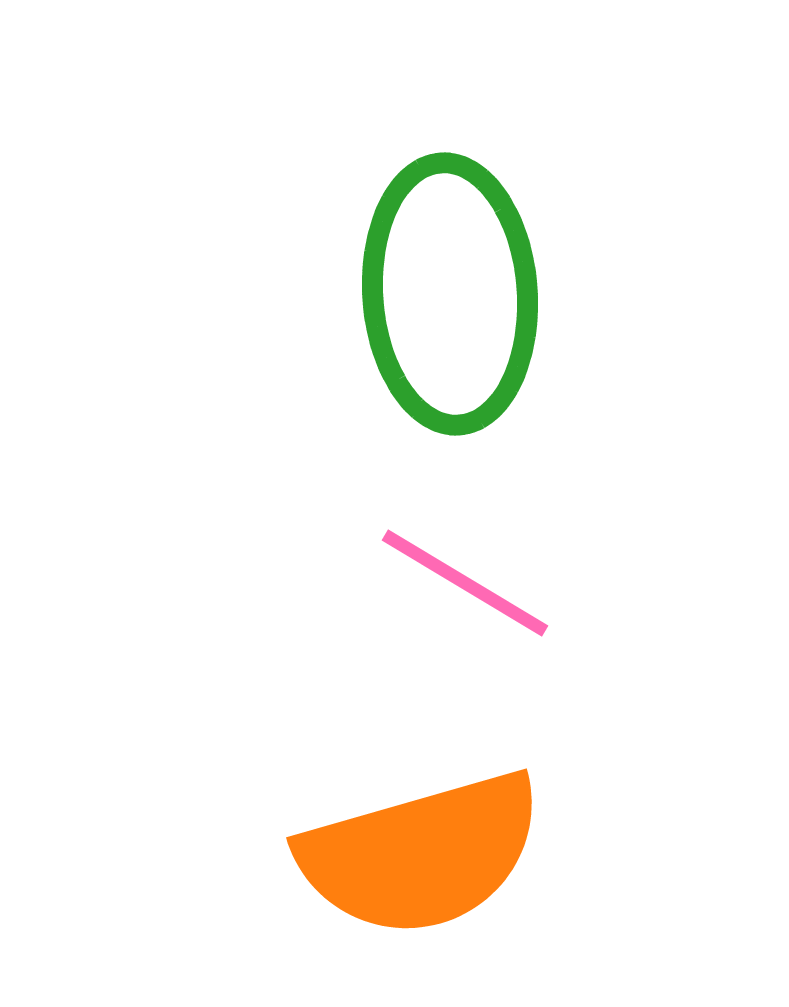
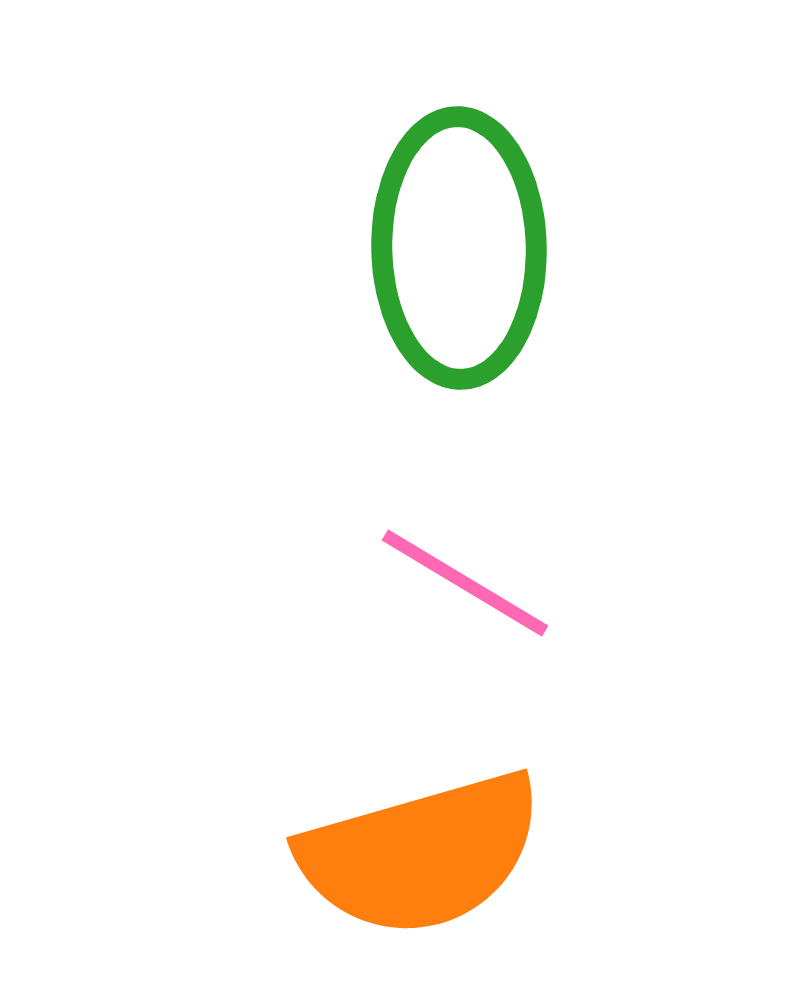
green ellipse: moved 9 px right, 46 px up; rotated 3 degrees clockwise
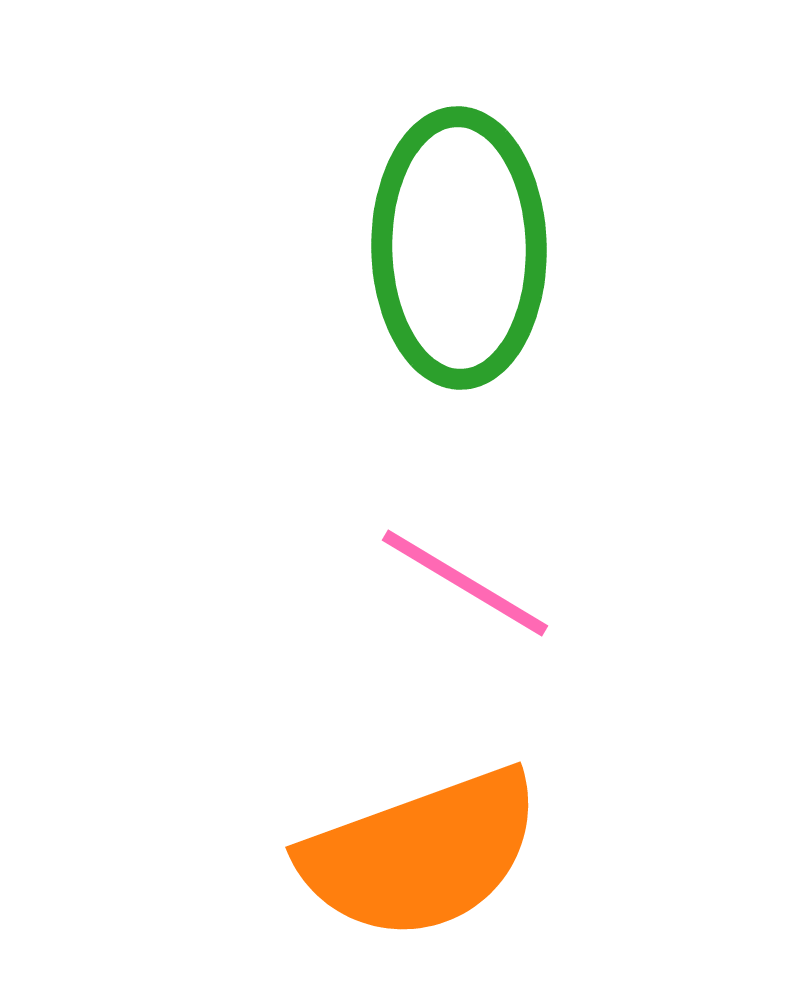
orange semicircle: rotated 4 degrees counterclockwise
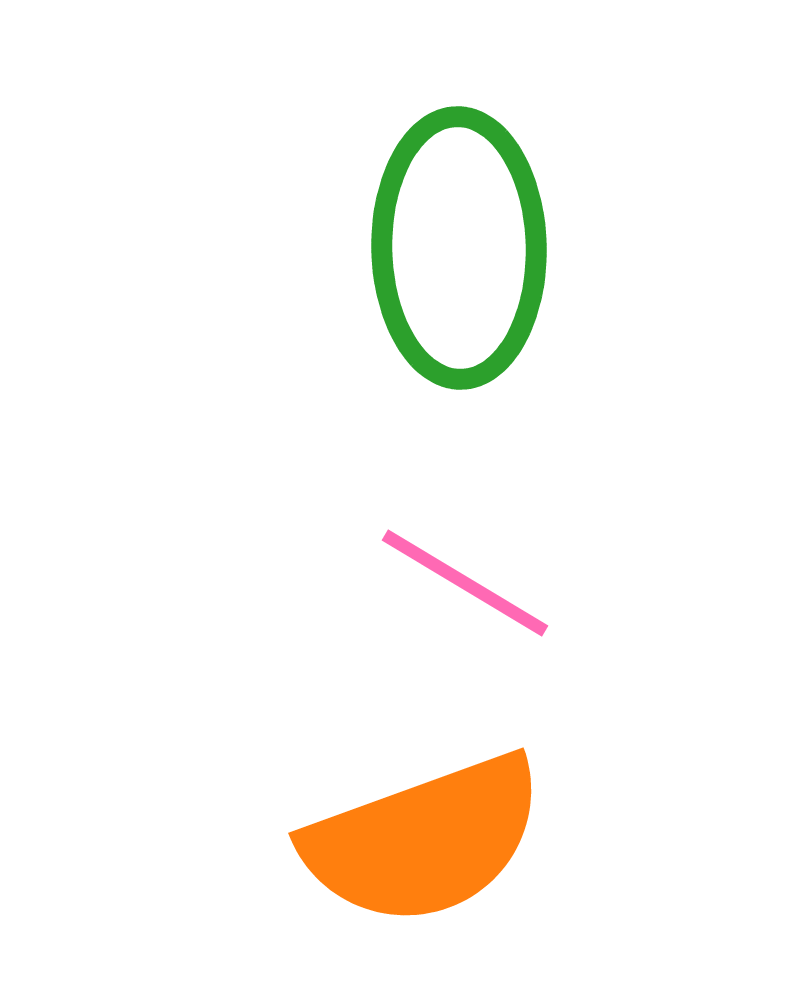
orange semicircle: moved 3 px right, 14 px up
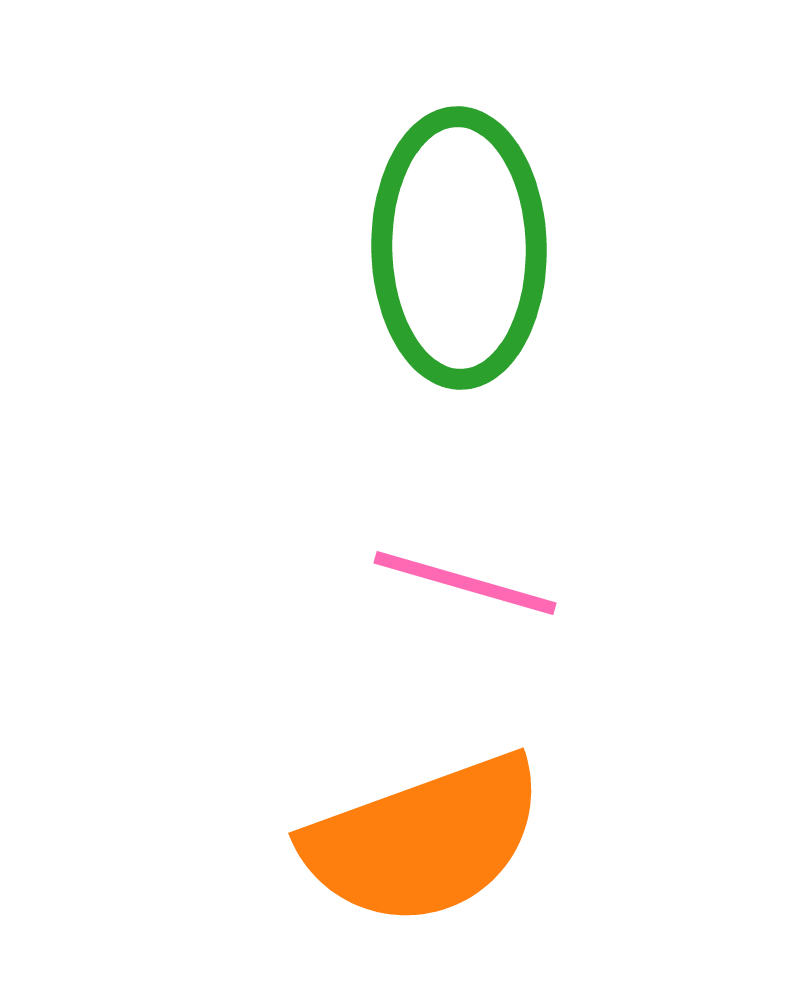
pink line: rotated 15 degrees counterclockwise
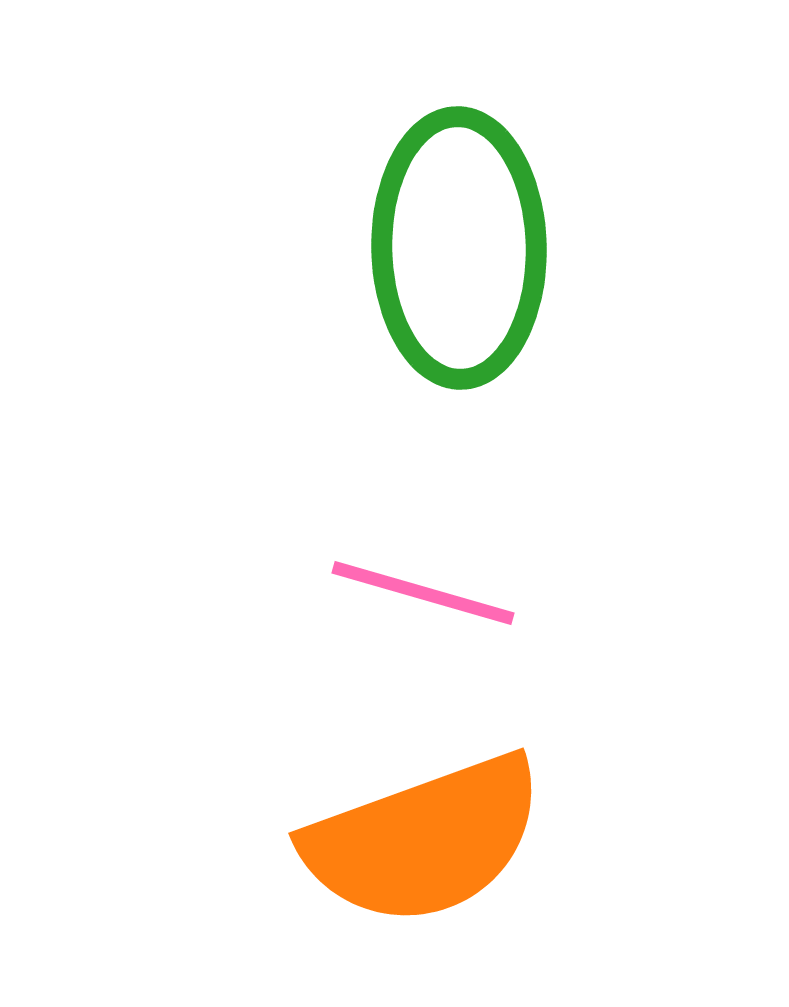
pink line: moved 42 px left, 10 px down
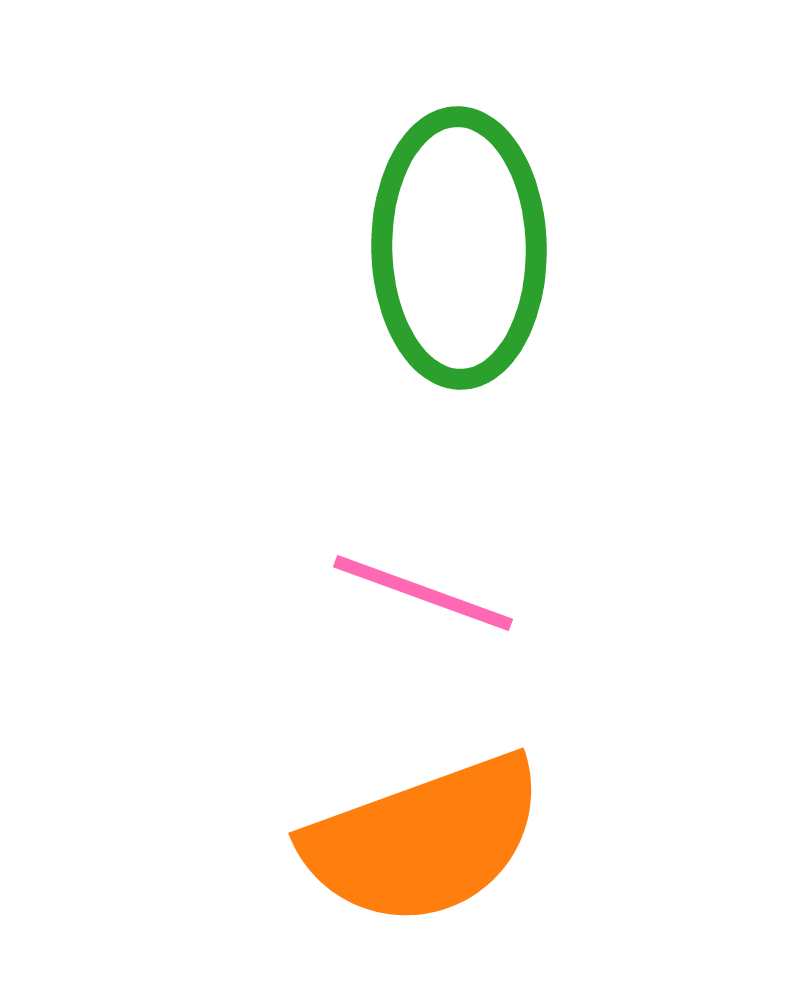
pink line: rotated 4 degrees clockwise
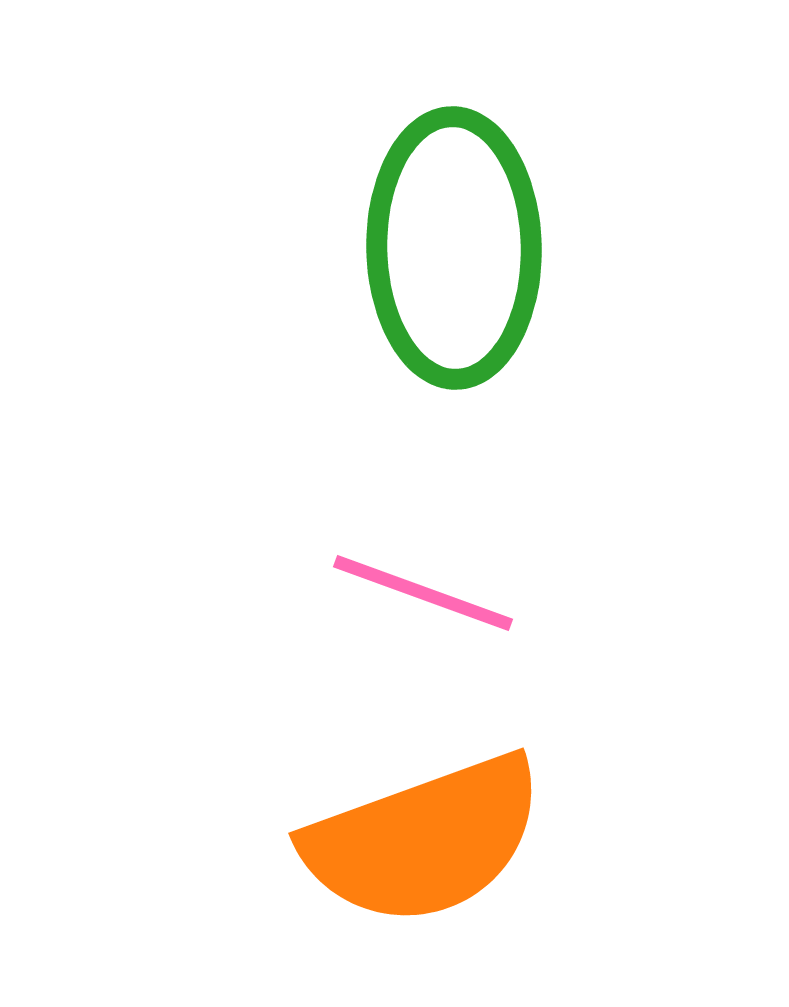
green ellipse: moved 5 px left
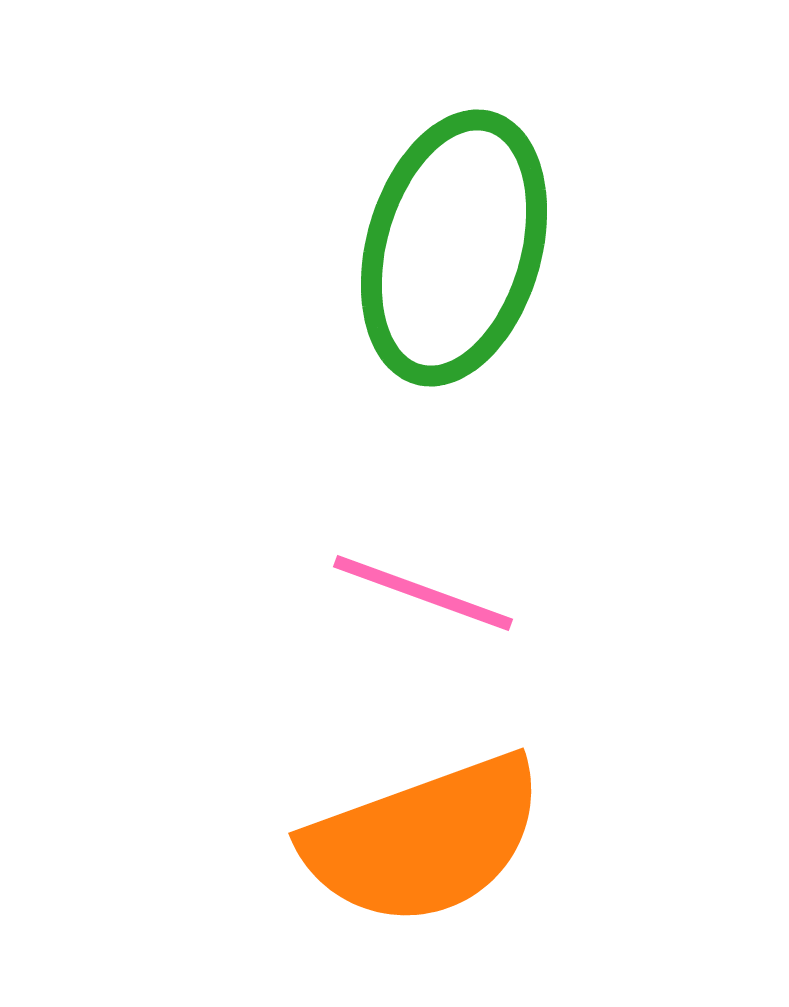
green ellipse: rotated 17 degrees clockwise
